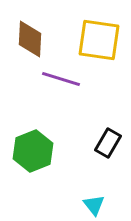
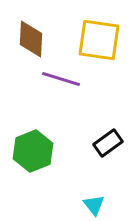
brown diamond: moved 1 px right
black rectangle: rotated 24 degrees clockwise
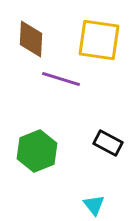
black rectangle: rotated 64 degrees clockwise
green hexagon: moved 4 px right
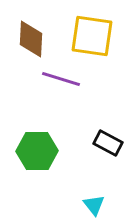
yellow square: moved 7 px left, 4 px up
green hexagon: rotated 21 degrees clockwise
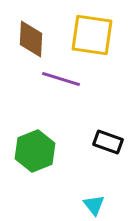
yellow square: moved 1 px up
black rectangle: moved 1 px up; rotated 8 degrees counterclockwise
green hexagon: moved 2 px left; rotated 21 degrees counterclockwise
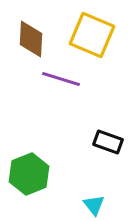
yellow square: rotated 15 degrees clockwise
green hexagon: moved 6 px left, 23 px down
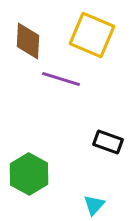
brown diamond: moved 3 px left, 2 px down
green hexagon: rotated 9 degrees counterclockwise
cyan triangle: rotated 20 degrees clockwise
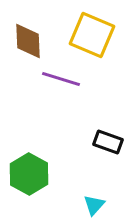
brown diamond: rotated 6 degrees counterclockwise
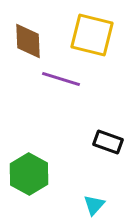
yellow square: rotated 9 degrees counterclockwise
